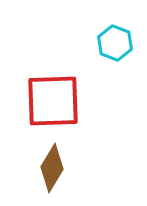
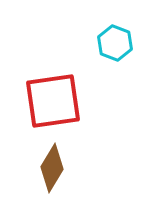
red square: rotated 6 degrees counterclockwise
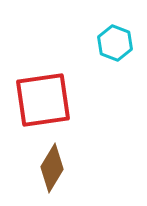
red square: moved 10 px left, 1 px up
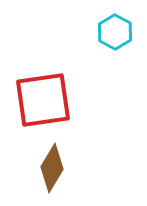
cyan hexagon: moved 11 px up; rotated 8 degrees clockwise
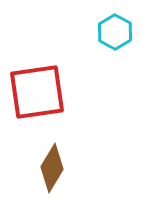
red square: moved 6 px left, 8 px up
